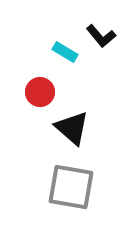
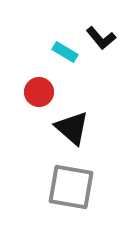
black L-shape: moved 2 px down
red circle: moved 1 px left
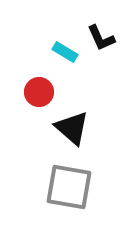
black L-shape: rotated 16 degrees clockwise
gray square: moved 2 px left
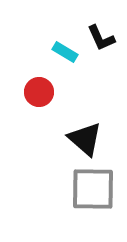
black triangle: moved 13 px right, 11 px down
gray square: moved 24 px right, 2 px down; rotated 9 degrees counterclockwise
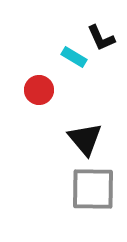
cyan rectangle: moved 9 px right, 5 px down
red circle: moved 2 px up
black triangle: rotated 9 degrees clockwise
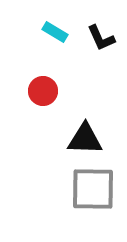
cyan rectangle: moved 19 px left, 25 px up
red circle: moved 4 px right, 1 px down
black triangle: rotated 48 degrees counterclockwise
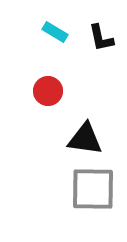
black L-shape: rotated 12 degrees clockwise
red circle: moved 5 px right
black triangle: rotated 6 degrees clockwise
